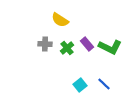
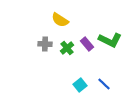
green L-shape: moved 7 px up
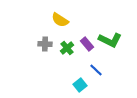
blue line: moved 8 px left, 14 px up
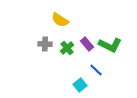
green L-shape: moved 5 px down
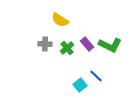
blue line: moved 6 px down
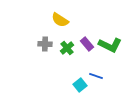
blue line: rotated 24 degrees counterclockwise
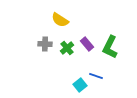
green L-shape: moved 2 px down; rotated 90 degrees clockwise
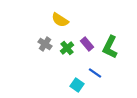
gray cross: rotated 32 degrees clockwise
blue line: moved 1 px left, 3 px up; rotated 16 degrees clockwise
cyan square: moved 3 px left; rotated 16 degrees counterclockwise
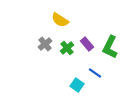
gray cross: rotated 16 degrees clockwise
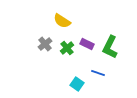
yellow semicircle: moved 2 px right, 1 px down
purple rectangle: rotated 24 degrees counterclockwise
blue line: moved 3 px right; rotated 16 degrees counterclockwise
cyan square: moved 1 px up
